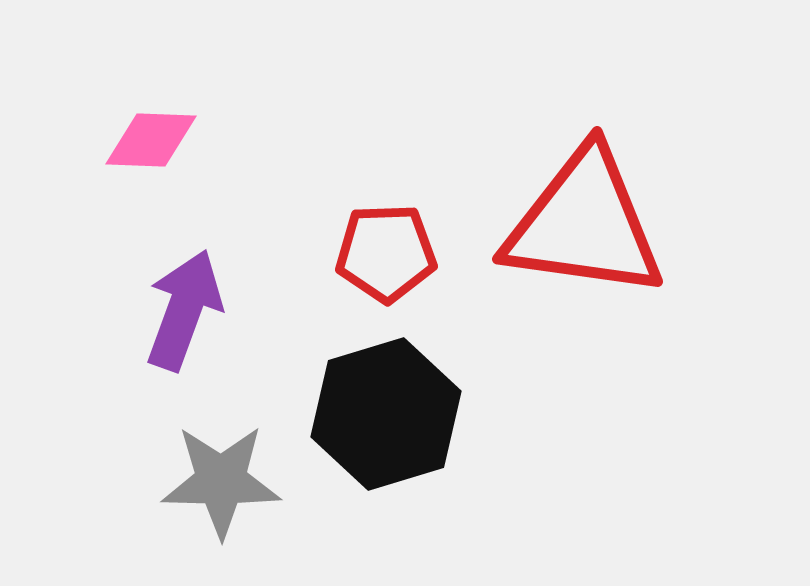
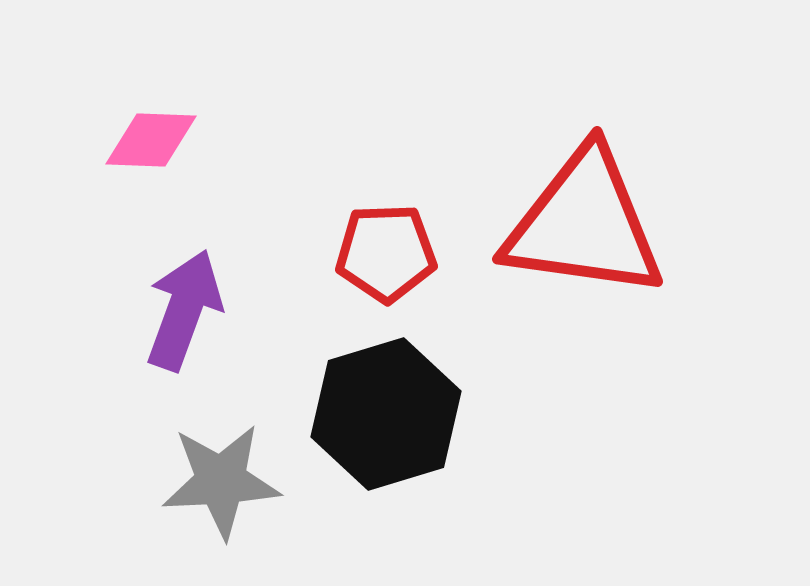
gray star: rotated 4 degrees counterclockwise
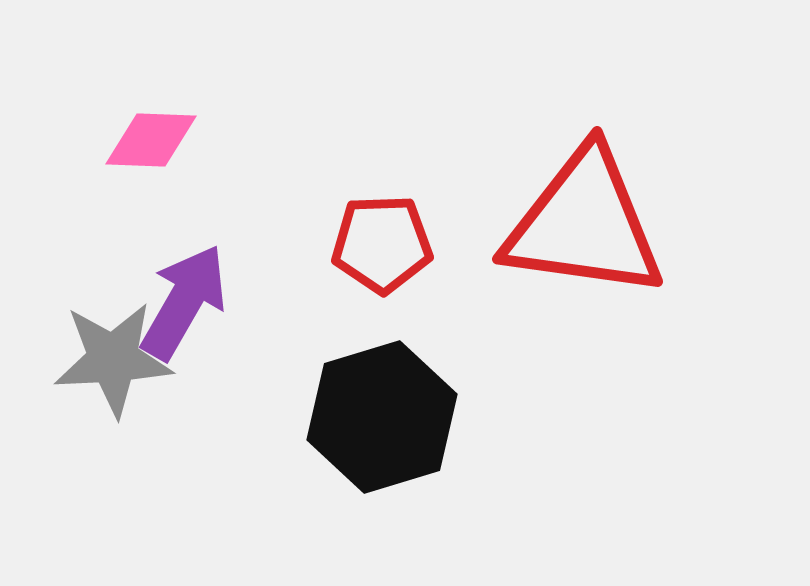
red pentagon: moved 4 px left, 9 px up
purple arrow: moved 8 px up; rotated 10 degrees clockwise
black hexagon: moved 4 px left, 3 px down
gray star: moved 108 px left, 122 px up
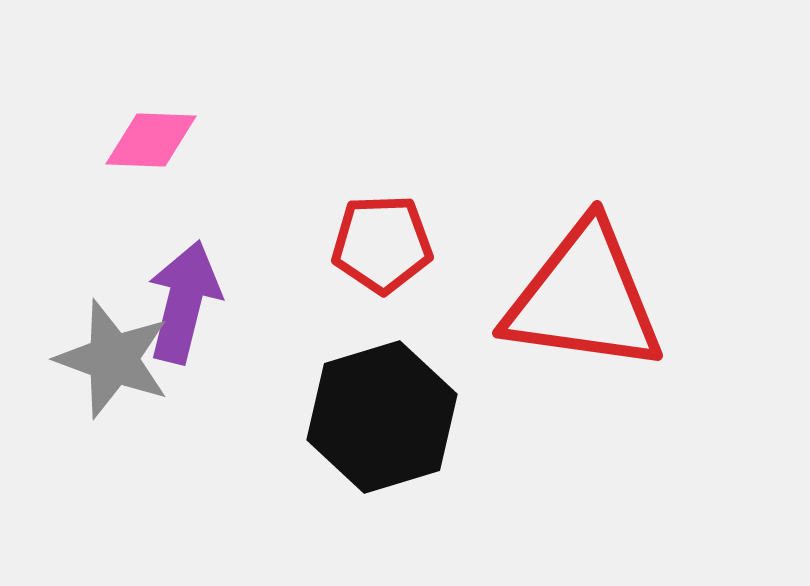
red triangle: moved 74 px down
purple arrow: rotated 16 degrees counterclockwise
gray star: rotated 23 degrees clockwise
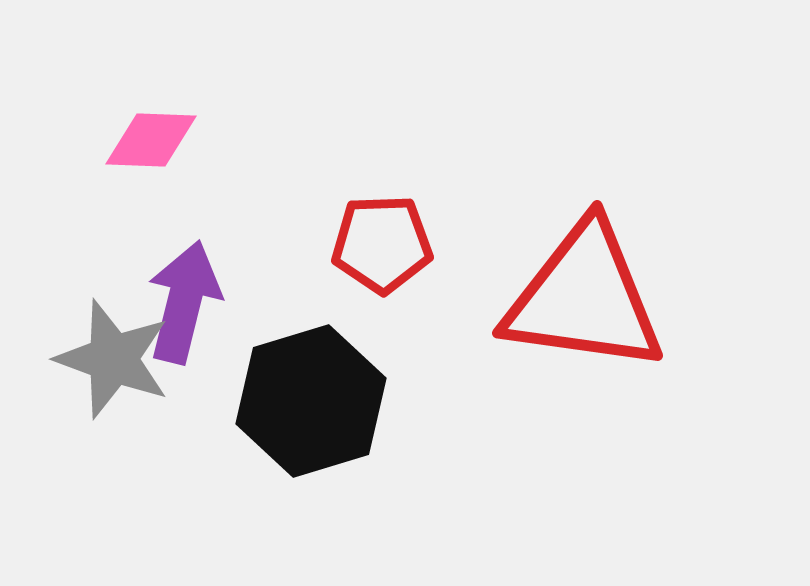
black hexagon: moved 71 px left, 16 px up
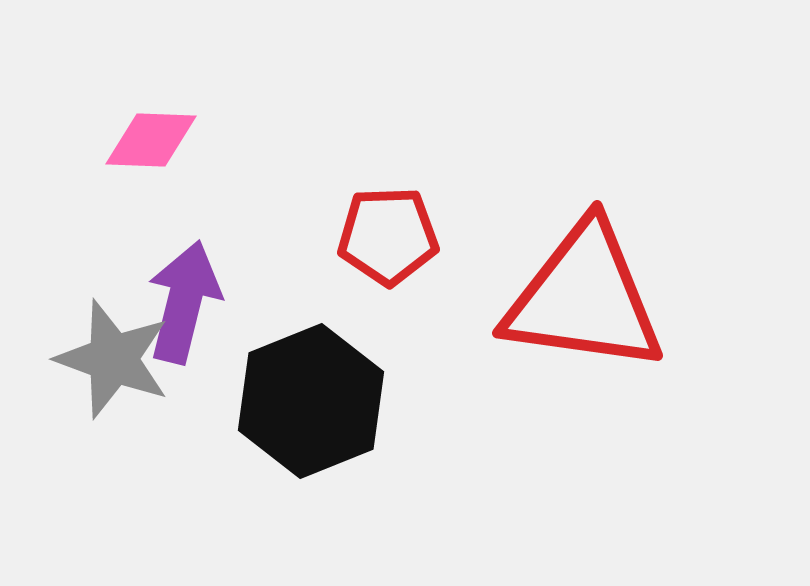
red pentagon: moved 6 px right, 8 px up
black hexagon: rotated 5 degrees counterclockwise
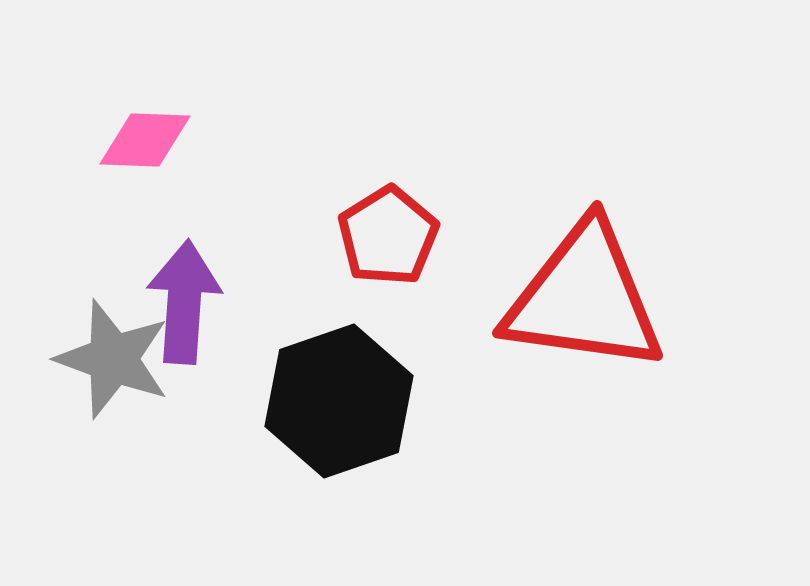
pink diamond: moved 6 px left
red pentagon: rotated 30 degrees counterclockwise
purple arrow: rotated 10 degrees counterclockwise
black hexagon: moved 28 px right; rotated 3 degrees clockwise
